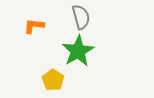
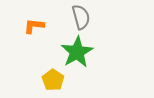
green star: moved 1 px left, 1 px down
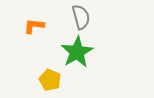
yellow pentagon: moved 3 px left; rotated 10 degrees counterclockwise
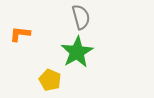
orange L-shape: moved 14 px left, 8 px down
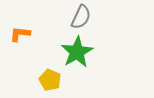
gray semicircle: rotated 40 degrees clockwise
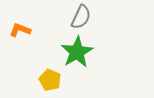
orange L-shape: moved 4 px up; rotated 15 degrees clockwise
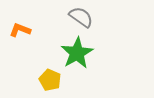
gray semicircle: rotated 80 degrees counterclockwise
green star: moved 1 px down
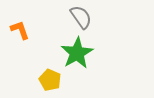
gray semicircle: rotated 20 degrees clockwise
orange L-shape: rotated 50 degrees clockwise
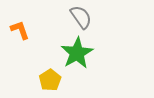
yellow pentagon: rotated 15 degrees clockwise
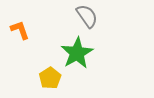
gray semicircle: moved 6 px right, 1 px up
yellow pentagon: moved 2 px up
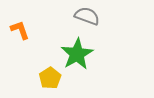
gray semicircle: rotated 35 degrees counterclockwise
green star: moved 1 px down
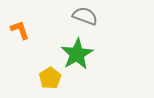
gray semicircle: moved 2 px left
